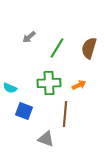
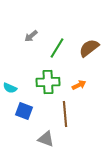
gray arrow: moved 2 px right, 1 px up
brown semicircle: rotated 35 degrees clockwise
green cross: moved 1 px left, 1 px up
brown line: rotated 10 degrees counterclockwise
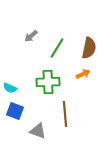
brown semicircle: rotated 140 degrees clockwise
orange arrow: moved 4 px right, 11 px up
blue square: moved 9 px left
gray triangle: moved 8 px left, 8 px up
